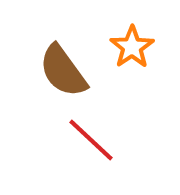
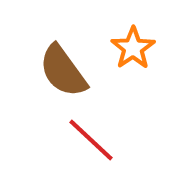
orange star: moved 1 px right, 1 px down
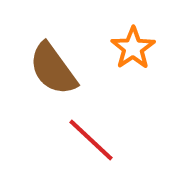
brown semicircle: moved 10 px left, 2 px up
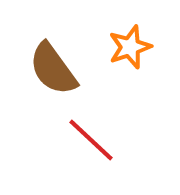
orange star: moved 3 px left, 1 px up; rotated 15 degrees clockwise
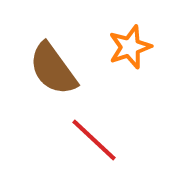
red line: moved 3 px right
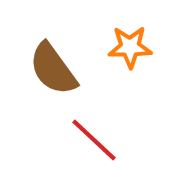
orange star: rotated 18 degrees clockwise
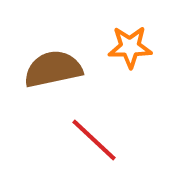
brown semicircle: rotated 114 degrees clockwise
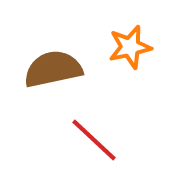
orange star: rotated 12 degrees counterclockwise
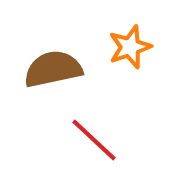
orange star: rotated 6 degrees counterclockwise
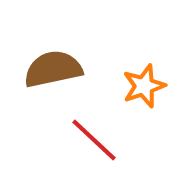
orange star: moved 14 px right, 39 px down
